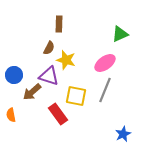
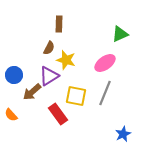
purple triangle: rotated 50 degrees counterclockwise
gray line: moved 3 px down
orange semicircle: rotated 32 degrees counterclockwise
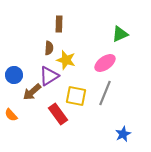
brown semicircle: rotated 24 degrees counterclockwise
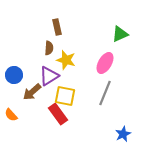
brown rectangle: moved 2 px left, 3 px down; rotated 14 degrees counterclockwise
pink ellipse: rotated 25 degrees counterclockwise
yellow square: moved 11 px left
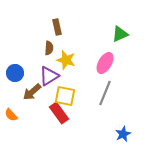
blue circle: moved 1 px right, 2 px up
red rectangle: moved 1 px right, 1 px up
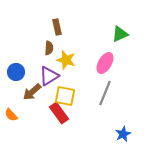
blue circle: moved 1 px right, 1 px up
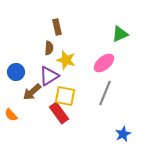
pink ellipse: moved 1 px left; rotated 20 degrees clockwise
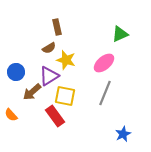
brown semicircle: rotated 56 degrees clockwise
red rectangle: moved 4 px left, 3 px down
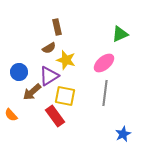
blue circle: moved 3 px right
gray line: rotated 15 degrees counterclockwise
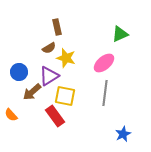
yellow star: moved 2 px up
